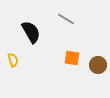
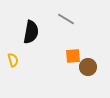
black semicircle: rotated 40 degrees clockwise
orange square: moved 1 px right, 2 px up; rotated 14 degrees counterclockwise
brown circle: moved 10 px left, 2 px down
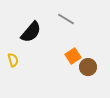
black semicircle: rotated 30 degrees clockwise
orange square: rotated 28 degrees counterclockwise
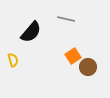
gray line: rotated 18 degrees counterclockwise
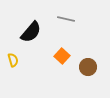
orange square: moved 11 px left; rotated 14 degrees counterclockwise
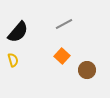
gray line: moved 2 px left, 5 px down; rotated 42 degrees counterclockwise
black semicircle: moved 13 px left
brown circle: moved 1 px left, 3 px down
